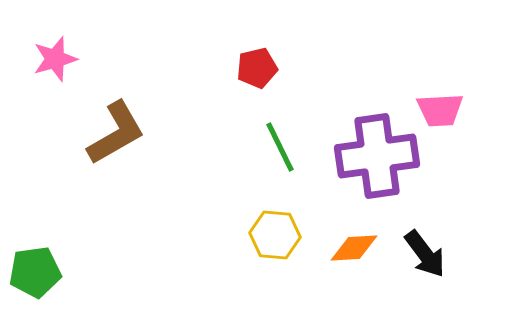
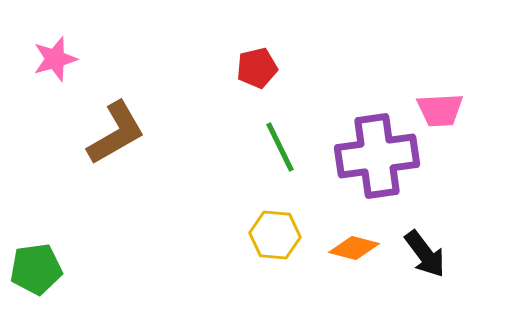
orange diamond: rotated 18 degrees clockwise
green pentagon: moved 1 px right, 3 px up
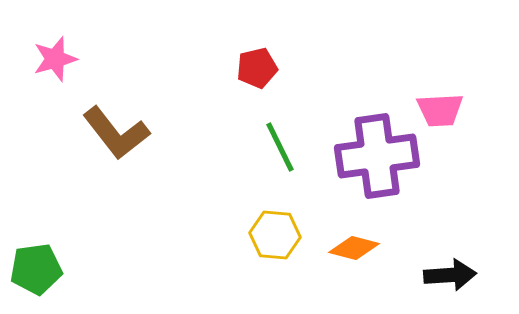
brown L-shape: rotated 82 degrees clockwise
black arrow: moved 25 px right, 21 px down; rotated 57 degrees counterclockwise
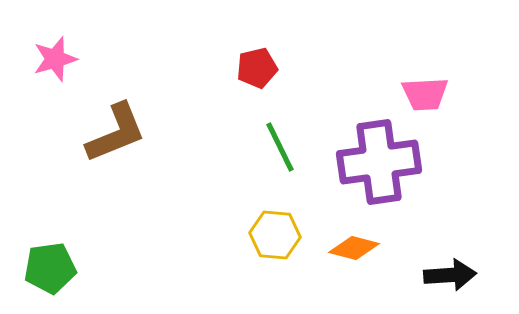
pink trapezoid: moved 15 px left, 16 px up
brown L-shape: rotated 74 degrees counterclockwise
purple cross: moved 2 px right, 6 px down
green pentagon: moved 14 px right, 1 px up
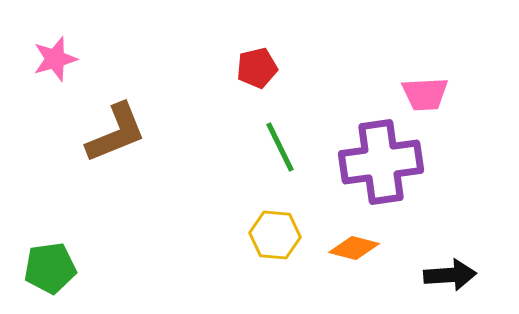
purple cross: moved 2 px right
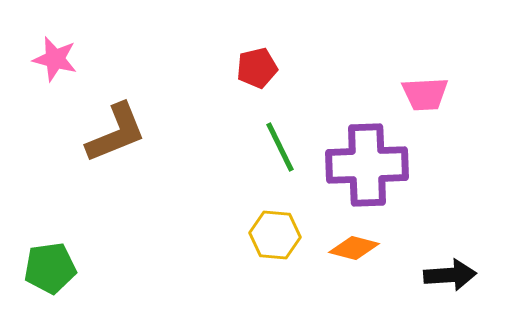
pink star: rotated 30 degrees clockwise
purple cross: moved 14 px left, 3 px down; rotated 6 degrees clockwise
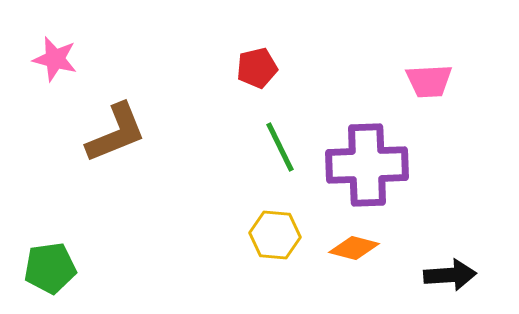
pink trapezoid: moved 4 px right, 13 px up
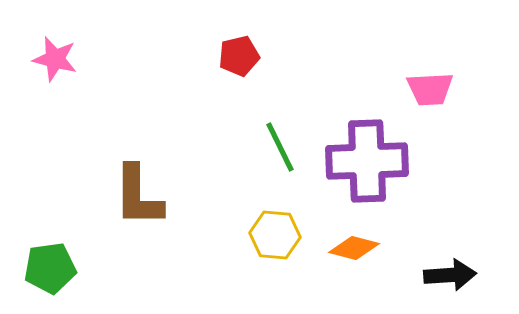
red pentagon: moved 18 px left, 12 px up
pink trapezoid: moved 1 px right, 8 px down
brown L-shape: moved 22 px right, 63 px down; rotated 112 degrees clockwise
purple cross: moved 4 px up
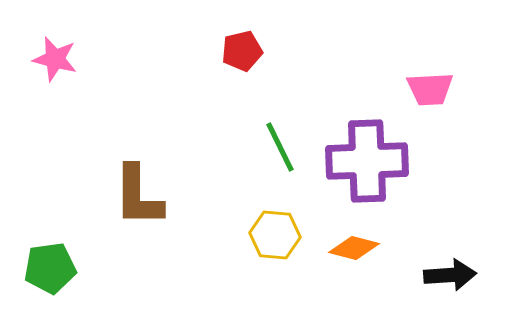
red pentagon: moved 3 px right, 5 px up
